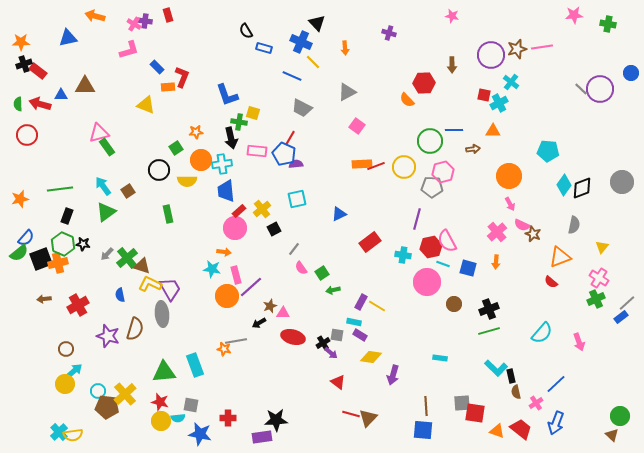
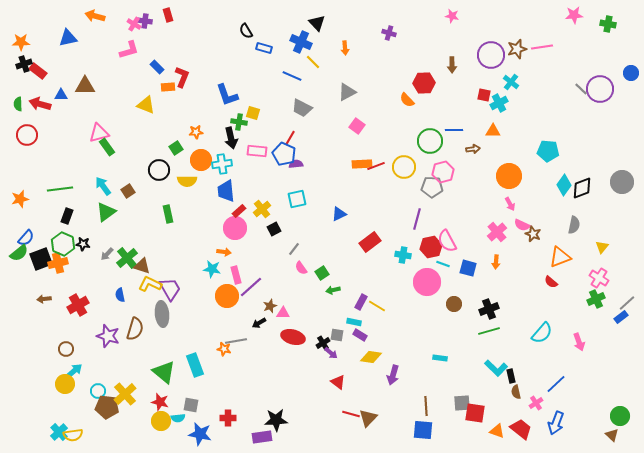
green triangle at (164, 372): rotated 45 degrees clockwise
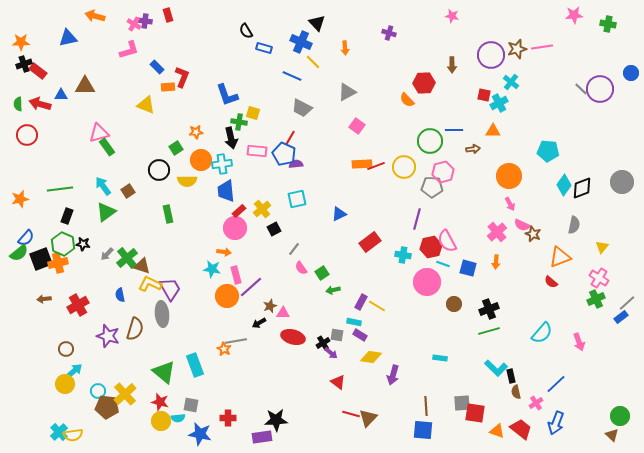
orange star at (224, 349): rotated 16 degrees clockwise
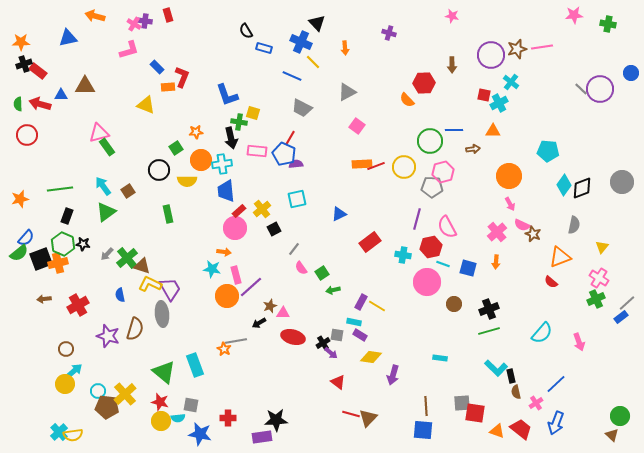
pink semicircle at (447, 241): moved 14 px up
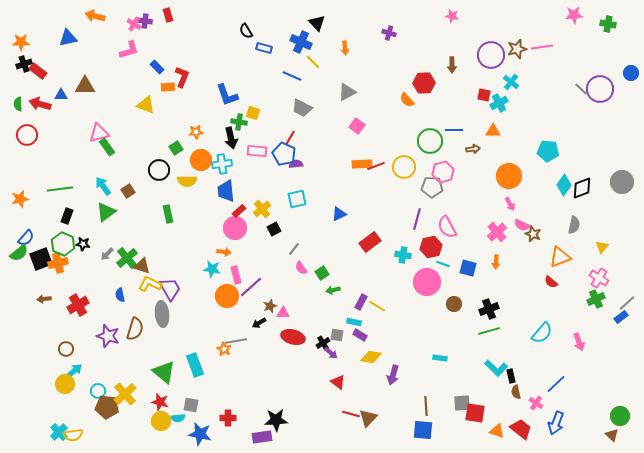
pink cross at (536, 403): rotated 24 degrees counterclockwise
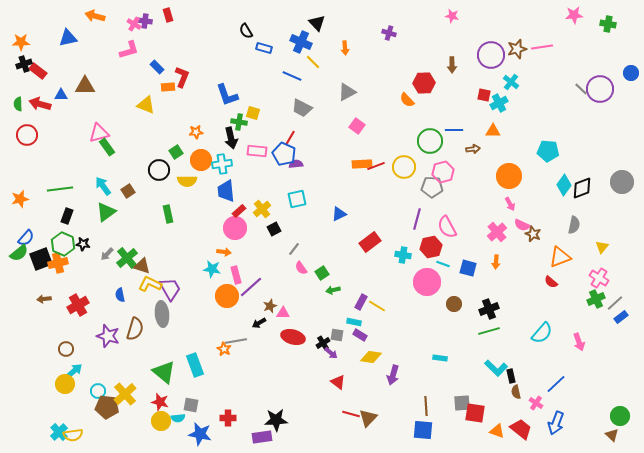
green square at (176, 148): moved 4 px down
gray line at (627, 303): moved 12 px left
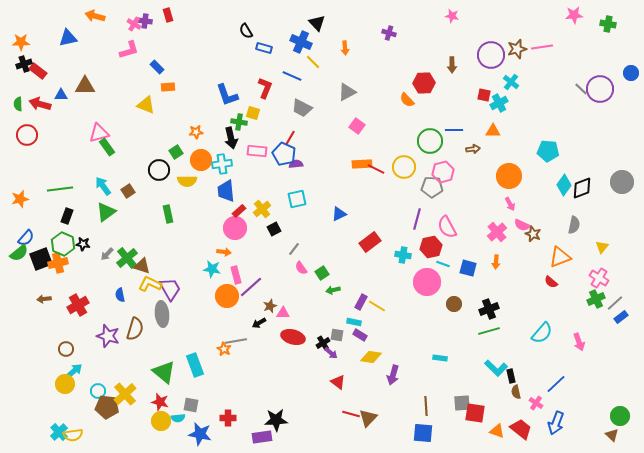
red L-shape at (182, 77): moved 83 px right, 11 px down
red line at (376, 166): moved 3 px down; rotated 48 degrees clockwise
blue square at (423, 430): moved 3 px down
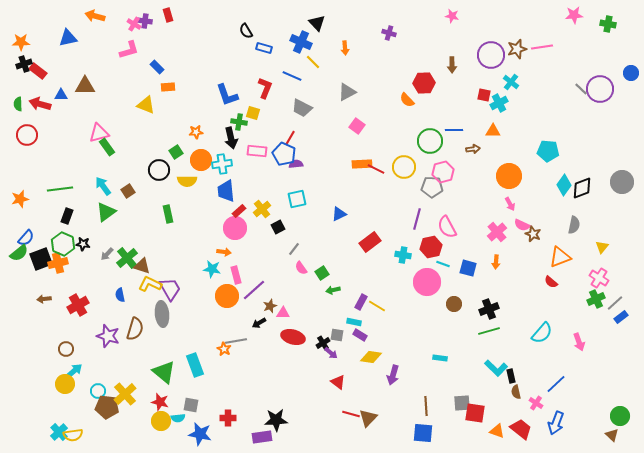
black square at (274, 229): moved 4 px right, 2 px up
purple line at (251, 287): moved 3 px right, 3 px down
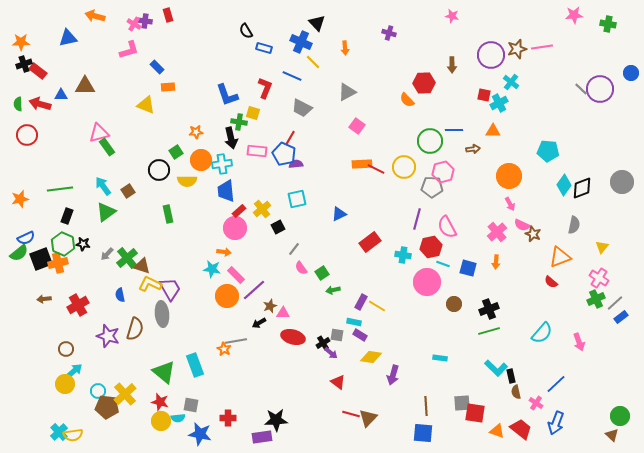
blue semicircle at (26, 238): rotated 24 degrees clockwise
pink rectangle at (236, 275): rotated 30 degrees counterclockwise
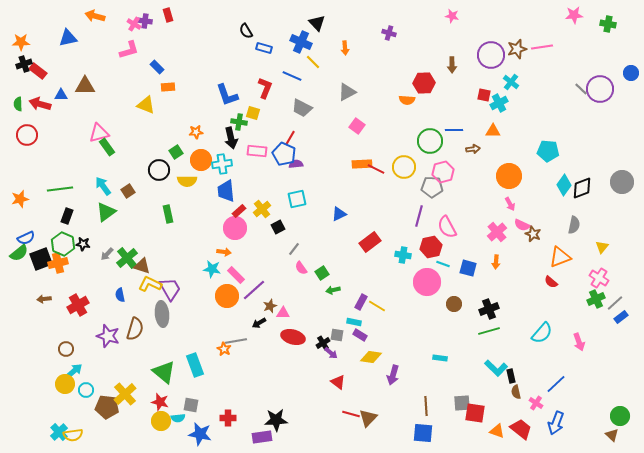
orange semicircle at (407, 100): rotated 42 degrees counterclockwise
purple line at (417, 219): moved 2 px right, 3 px up
cyan circle at (98, 391): moved 12 px left, 1 px up
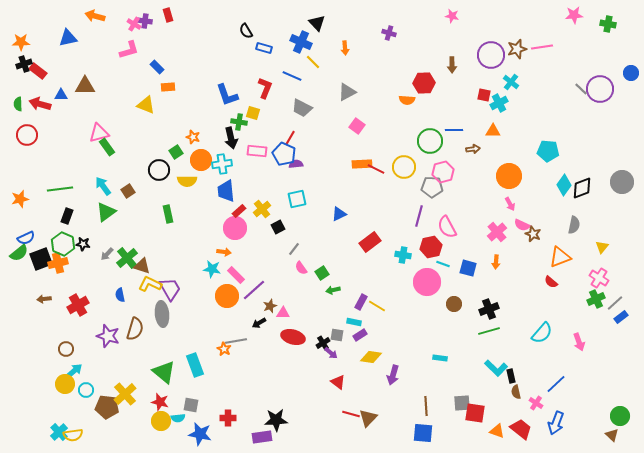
orange star at (196, 132): moved 3 px left, 5 px down; rotated 24 degrees clockwise
purple rectangle at (360, 335): rotated 64 degrees counterclockwise
